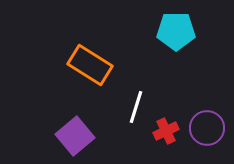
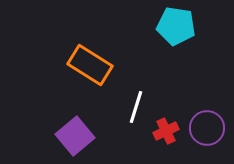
cyan pentagon: moved 5 px up; rotated 9 degrees clockwise
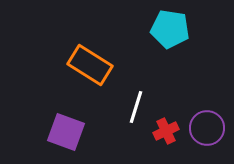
cyan pentagon: moved 6 px left, 3 px down
purple square: moved 9 px left, 4 px up; rotated 30 degrees counterclockwise
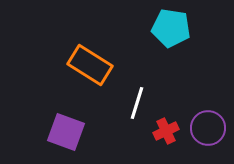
cyan pentagon: moved 1 px right, 1 px up
white line: moved 1 px right, 4 px up
purple circle: moved 1 px right
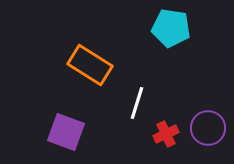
red cross: moved 3 px down
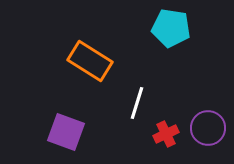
orange rectangle: moved 4 px up
